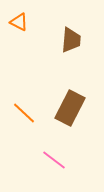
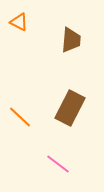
orange line: moved 4 px left, 4 px down
pink line: moved 4 px right, 4 px down
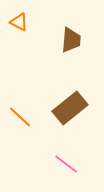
brown rectangle: rotated 24 degrees clockwise
pink line: moved 8 px right
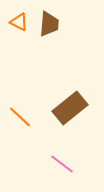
brown trapezoid: moved 22 px left, 16 px up
pink line: moved 4 px left
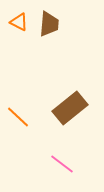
orange line: moved 2 px left
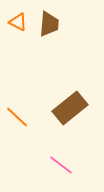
orange triangle: moved 1 px left
orange line: moved 1 px left
pink line: moved 1 px left, 1 px down
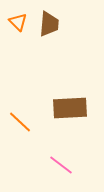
orange triangle: rotated 18 degrees clockwise
brown rectangle: rotated 36 degrees clockwise
orange line: moved 3 px right, 5 px down
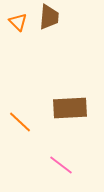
brown trapezoid: moved 7 px up
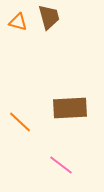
brown trapezoid: rotated 20 degrees counterclockwise
orange triangle: rotated 30 degrees counterclockwise
